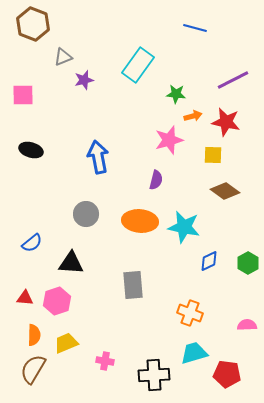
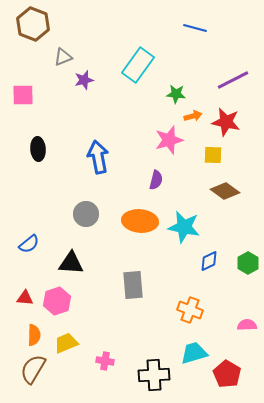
black ellipse: moved 7 px right, 1 px up; rotated 70 degrees clockwise
blue semicircle: moved 3 px left, 1 px down
orange cross: moved 3 px up
red pentagon: rotated 24 degrees clockwise
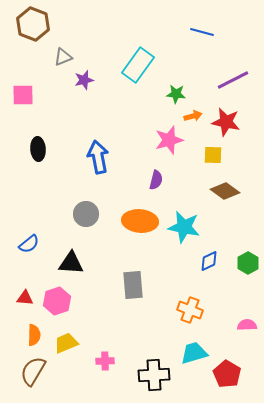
blue line: moved 7 px right, 4 px down
pink cross: rotated 12 degrees counterclockwise
brown semicircle: moved 2 px down
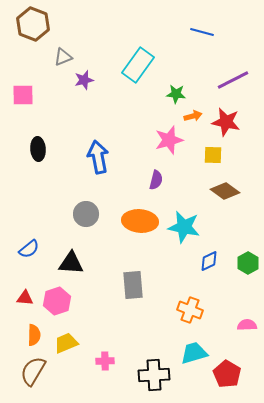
blue semicircle: moved 5 px down
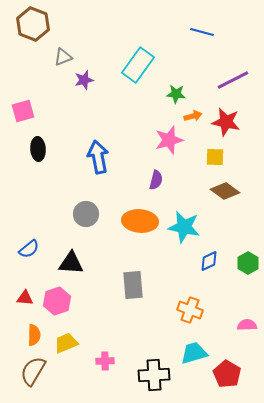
pink square: moved 16 px down; rotated 15 degrees counterclockwise
yellow square: moved 2 px right, 2 px down
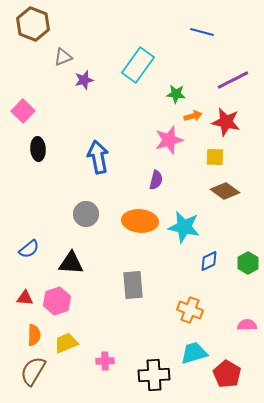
pink square: rotated 30 degrees counterclockwise
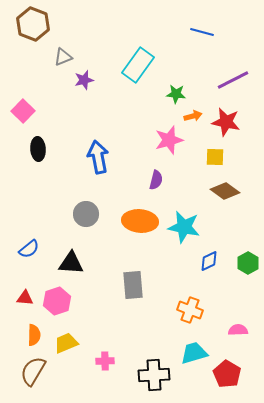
pink semicircle: moved 9 px left, 5 px down
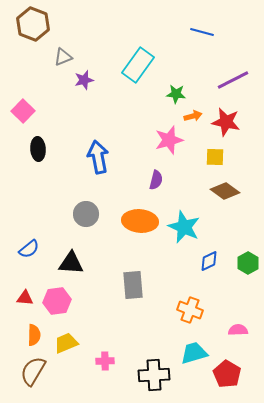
cyan star: rotated 12 degrees clockwise
pink hexagon: rotated 12 degrees clockwise
